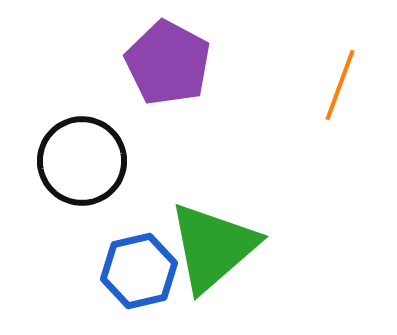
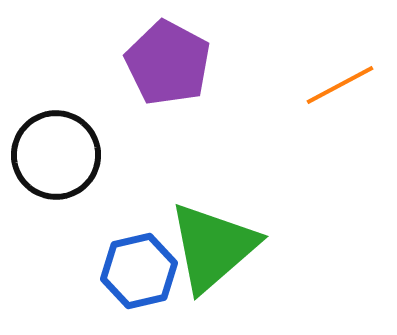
orange line: rotated 42 degrees clockwise
black circle: moved 26 px left, 6 px up
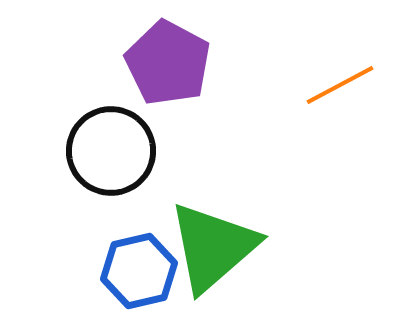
black circle: moved 55 px right, 4 px up
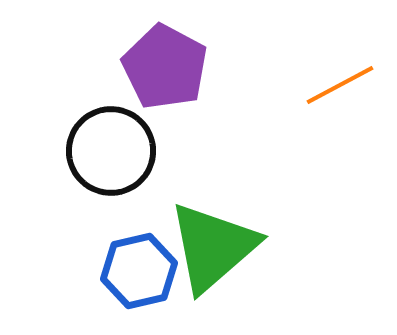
purple pentagon: moved 3 px left, 4 px down
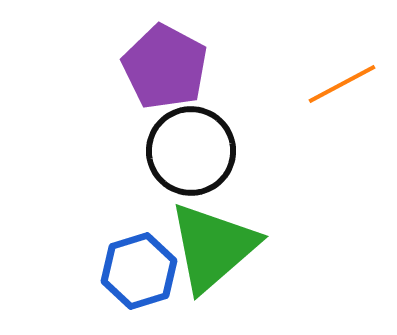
orange line: moved 2 px right, 1 px up
black circle: moved 80 px right
blue hexagon: rotated 4 degrees counterclockwise
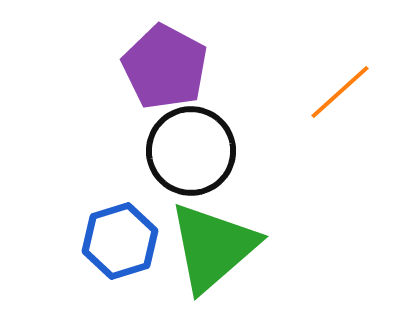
orange line: moved 2 px left, 8 px down; rotated 14 degrees counterclockwise
blue hexagon: moved 19 px left, 30 px up
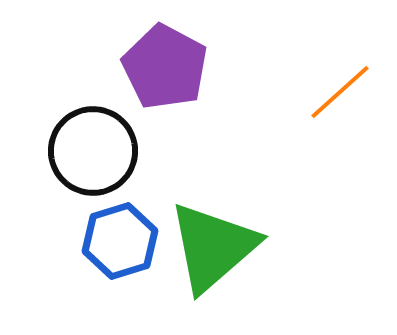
black circle: moved 98 px left
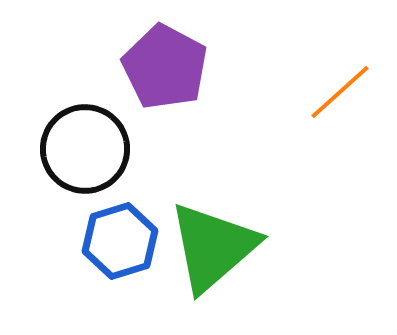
black circle: moved 8 px left, 2 px up
